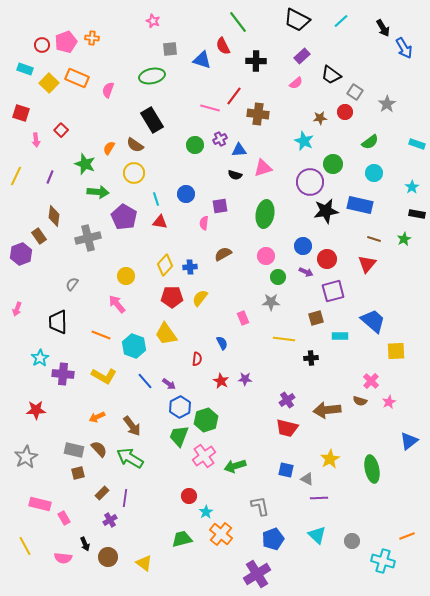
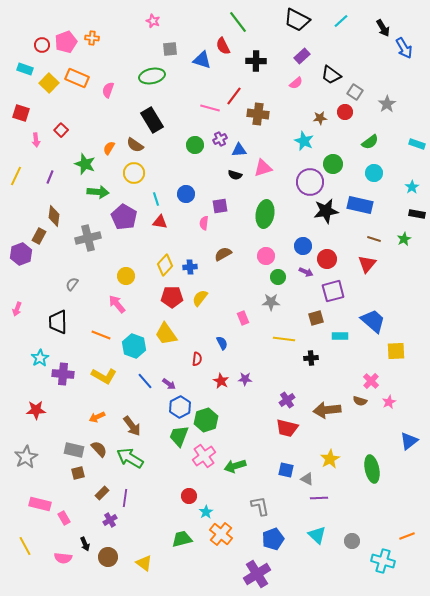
brown rectangle at (39, 236): rotated 63 degrees clockwise
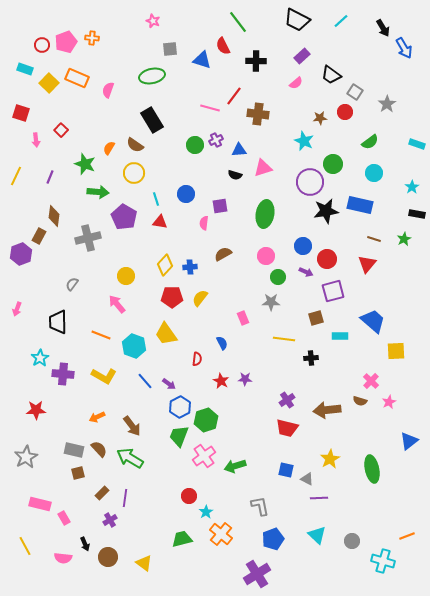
purple cross at (220, 139): moved 4 px left, 1 px down
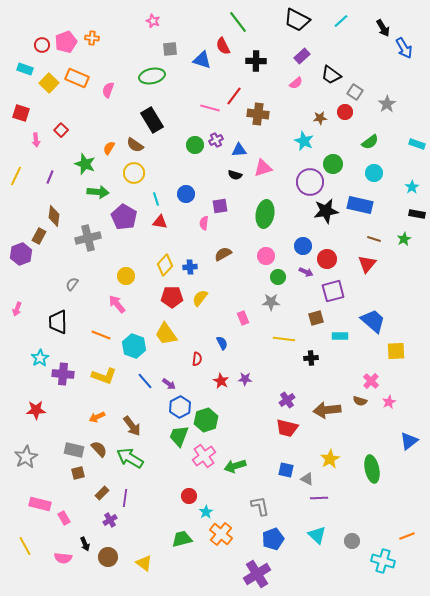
yellow L-shape at (104, 376): rotated 10 degrees counterclockwise
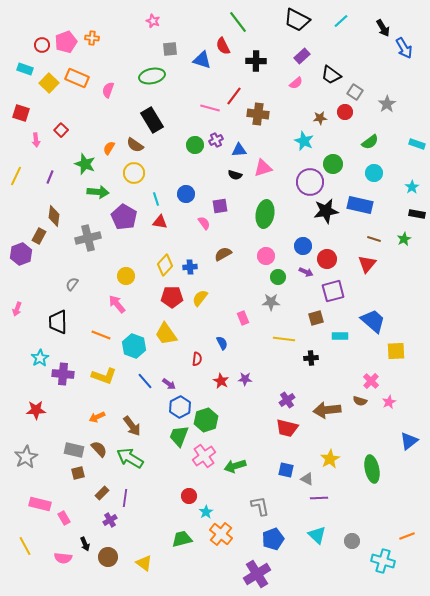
pink semicircle at (204, 223): rotated 136 degrees clockwise
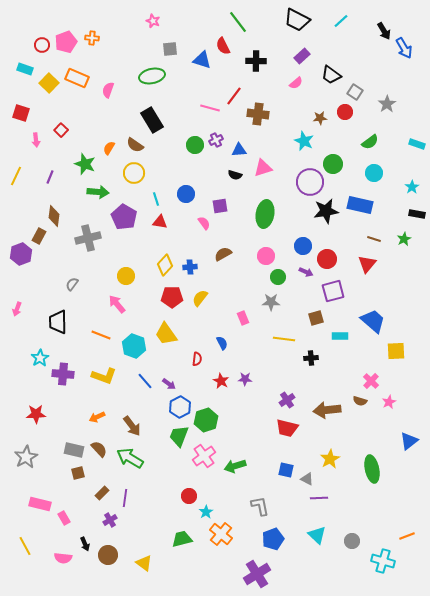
black arrow at (383, 28): moved 1 px right, 3 px down
red star at (36, 410): moved 4 px down
brown circle at (108, 557): moved 2 px up
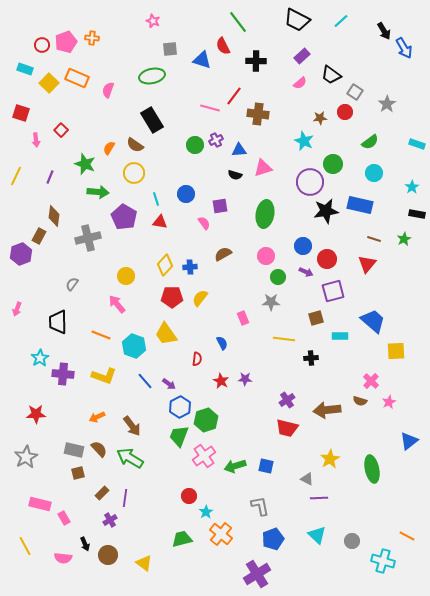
pink semicircle at (296, 83): moved 4 px right
blue square at (286, 470): moved 20 px left, 4 px up
orange line at (407, 536): rotated 49 degrees clockwise
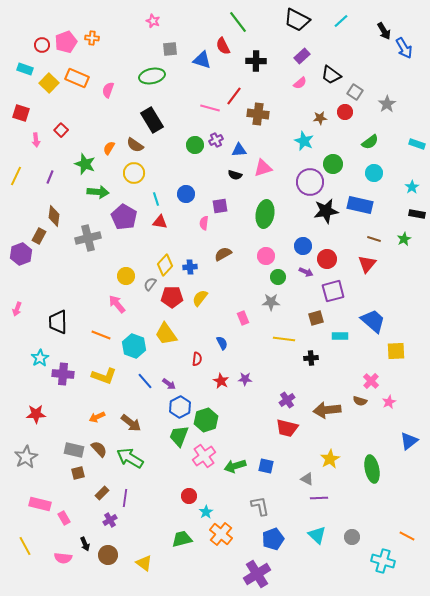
pink semicircle at (204, 223): rotated 136 degrees counterclockwise
gray semicircle at (72, 284): moved 78 px right
brown arrow at (132, 426): moved 1 px left, 3 px up; rotated 15 degrees counterclockwise
gray circle at (352, 541): moved 4 px up
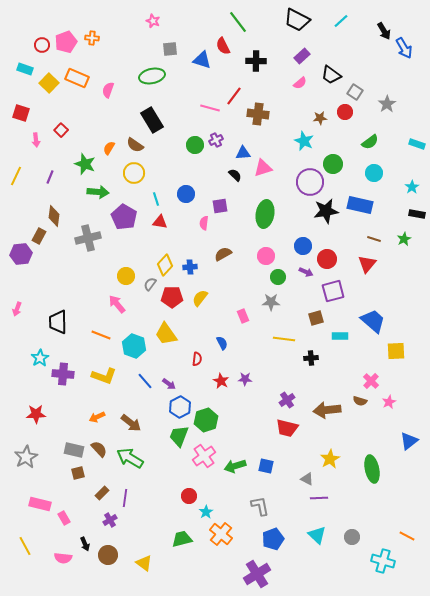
blue triangle at (239, 150): moved 4 px right, 3 px down
black semicircle at (235, 175): rotated 152 degrees counterclockwise
purple hexagon at (21, 254): rotated 15 degrees clockwise
pink rectangle at (243, 318): moved 2 px up
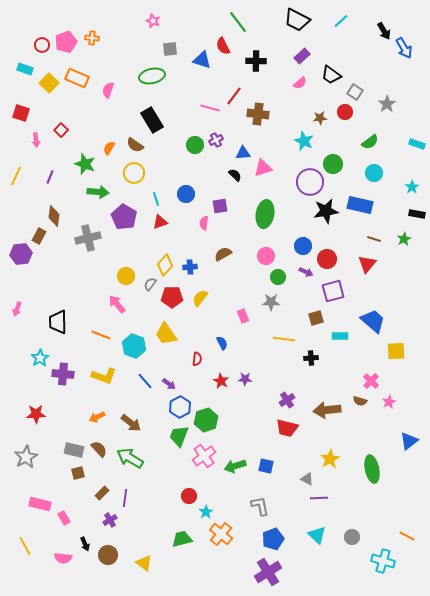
red triangle at (160, 222): rotated 28 degrees counterclockwise
purple cross at (257, 574): moved 11 px right, 2 px up
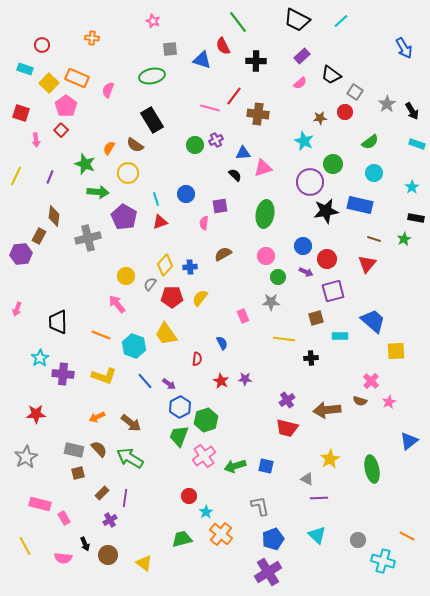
black arrow at (384, 31): moved 28 px right, 80 px down
pink pentagon at (66, 42): moved 64 px down; rotated 15 degrees counterclockwise
yellow circle at (134, 173): moved 6 px left
black rectangle at (417, 214): moved 1 px left, 4 px down
gray circle at (352, 537): moved 6 px right, 3 px down
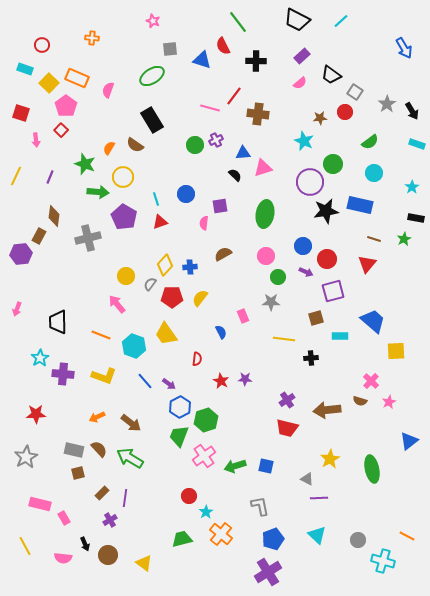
green ellipse at (152, 76): rotated 20 degrees counterclockwise
yellow circle at (128, 173): moved 5 px left, 4 px down
blue semicircle at (222, 343): moved 1 px left, 11 px up
